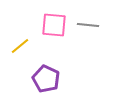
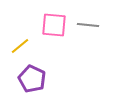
purple pentagon: moved 14 px left
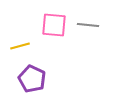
yellow line: rotated 24 degrees clockwise
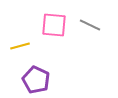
gray line: moved 2 px right; rotated 20 degrees clockwise
purple pentagon: moved 4 px right, 1 px down
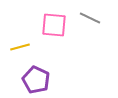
gray line: moved 7 px up
yellow line: moved 1 px down
